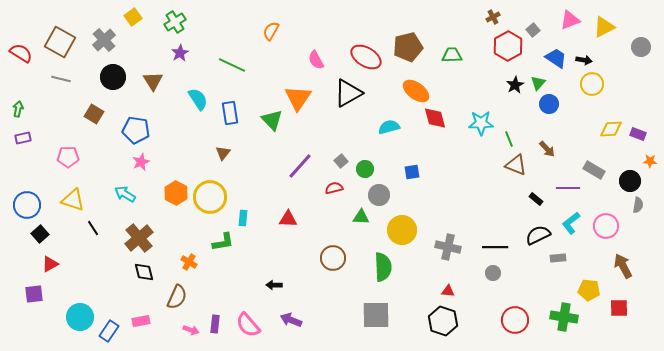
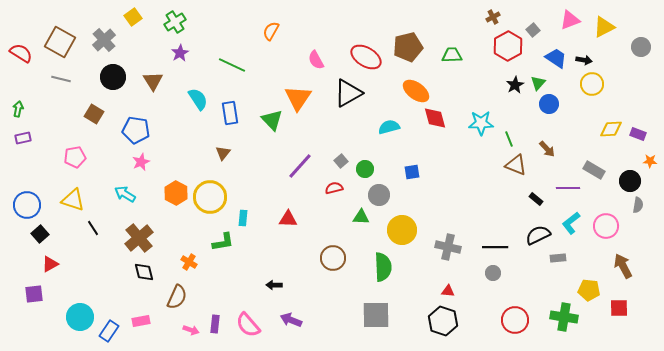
pink pentagon at (68, 157): moved 7 px right; rotated 10 degrees counterclockwise
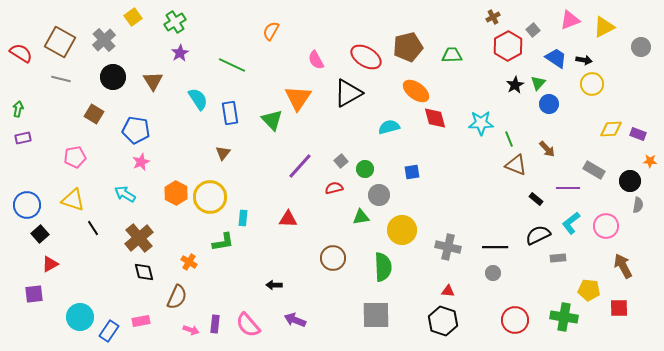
green triangle at (361, 217): rotated 12 degrees counterclockwise
purple arrow at (291, 320): moved 4 px right
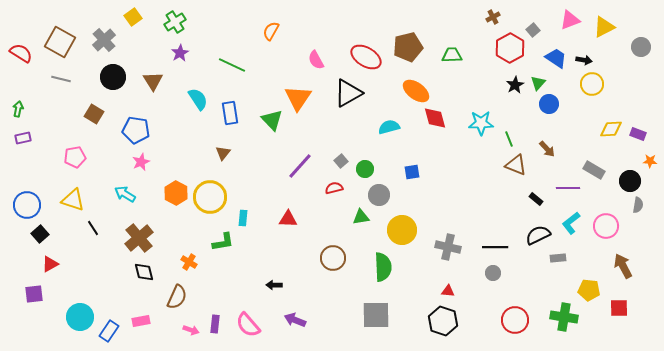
red hexagon at (508, 46): moved 2 px right, 2 px down
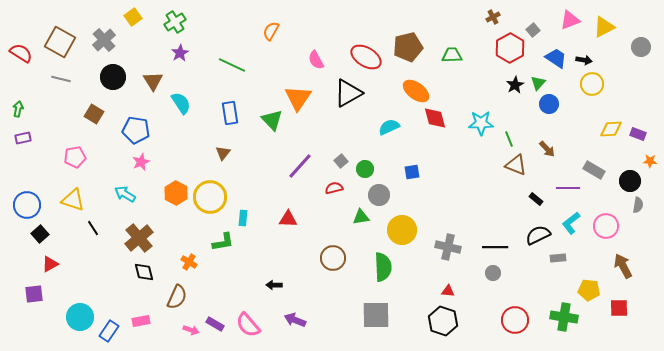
cyan semicircle at (198, 99): moved 17 px left, 4 px down
cyan semicircle at (389, 127): rotated 10 degrees counterclockwise
purple rectangle at (215, 324): rotated 66 degrees counterclockwise
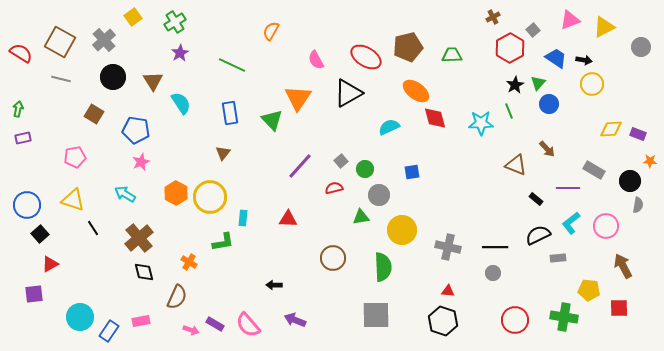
green line at (509, 139): moved 28 px up
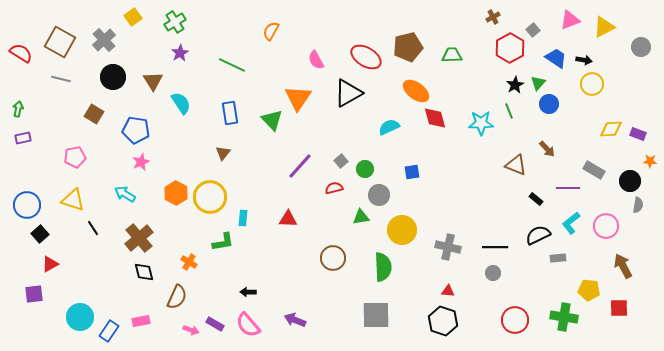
black arrow at (274, 285): moved 26 px left, 7 px down
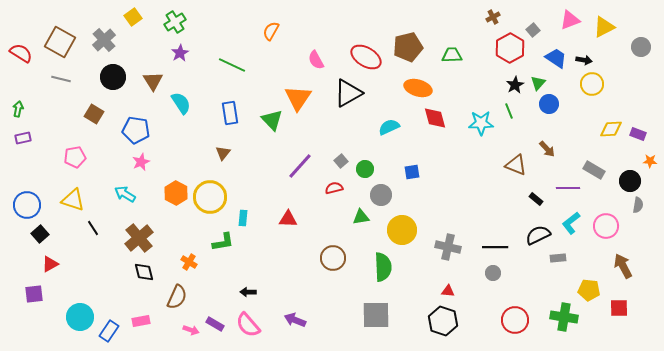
orange ellipse at (416, 91): moved 2 px right, 3 px up; rotated 20 degrees counterclockwise
gray circle at (379, 195): moved 2 px right
